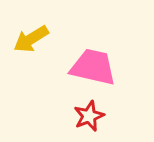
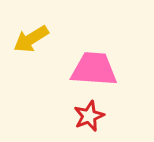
pink trapezoid: moved 1 px right, 2 px down; rotated 9 degrees counterclockwise
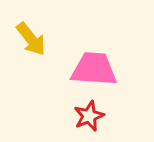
yellow arrow: rotated 96 degrees counterclockwise
